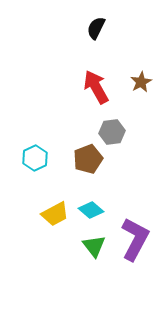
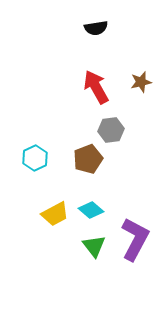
black semicircle: rotated 125 degrees counterclockwise
brown star: rotated 15 degrees clockwise
gray hexagon: moved 1 px left, 2 px up
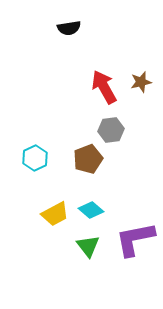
black semicircle: moved 27 px left
red arrow: moved 8 px right
purple L-shape: rotated 129 degrees counterclockwise
green triangle: moved 6 px left
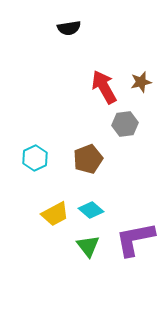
gray hexagon: moved 14 px right, 6 px up
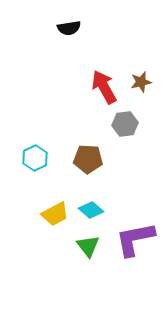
brown pentagon: rotated 24 degrees clockwise
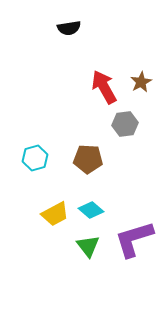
brown star: rotated 15 degrees counterclockwise
cyan hexagon: rotated 10 degrees clockwise
purple L-shape: moved 1 px left; rotated 6 degrees counterclockwise
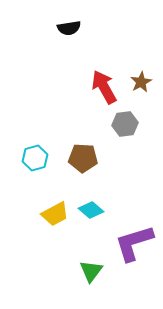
brown pentagon: moved 5 px left, 1 px up
purple L-shape: moved 4 px down
green triangle: moved 3 px right, 25 px down; rotated 15 degrees clockwise
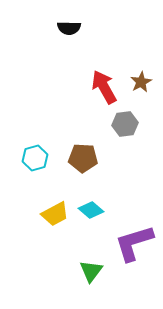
black semicircle: rotated 10 degrees clockwise
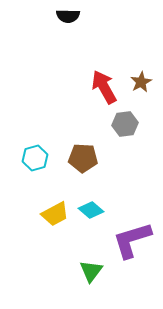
black semicircle: moved 1 px left, 12 px up
purple L-shape: moved 2 px left, 3 px up
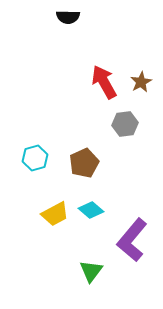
black semicircle: moved 1 px down
red arrow: moved 5 px up
brown pentagon: moved 1 px right, 5 px down; rotated 28 degrees counterclockwise
purple L-shape: rotated 33 degrees counterclockwise
